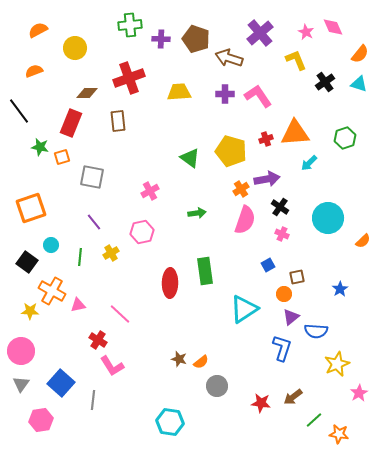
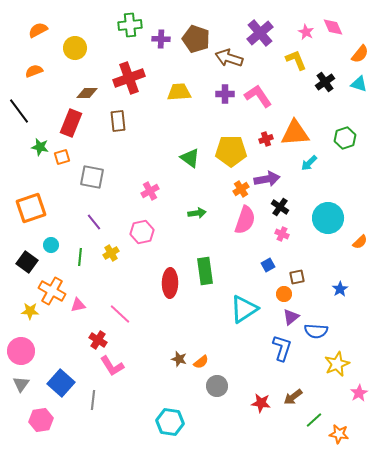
yellow pentagon at (231, 151): rotated 16 degrees counterclockwise
orange semicircle at (363, 241): moved 3 px left, 1 px down
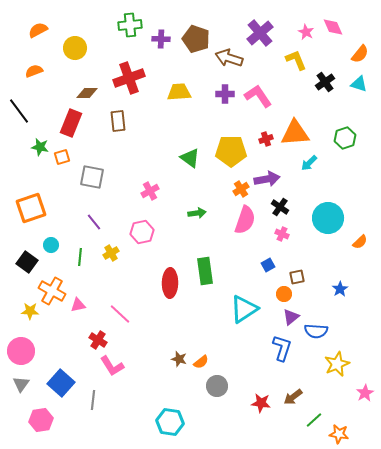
pink star at (359, 393): moved 6 px right
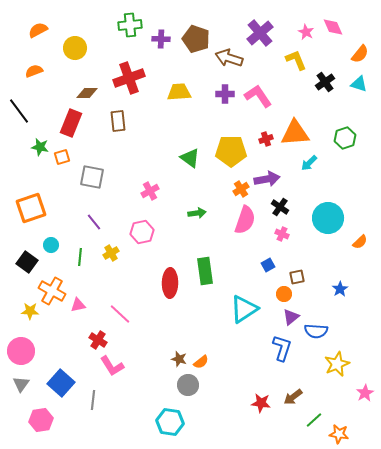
gray circle at (217, 386): moved 29 px left, 1 px up
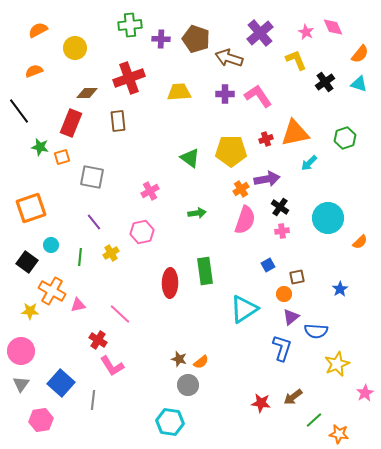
orange triangle at (295, 133): rotated 8 degrees counterclockwise
pink cross at (282, 234): moved 3 px up; rotated 32 degrees counterclockwise
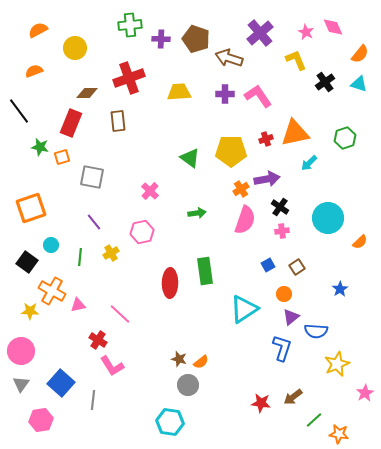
pink cross at (150, 191): rotated 18 degrees counterclockwise
brown square at (297, 277): moved 10 px up; rotated 21 degrees counterclockwise
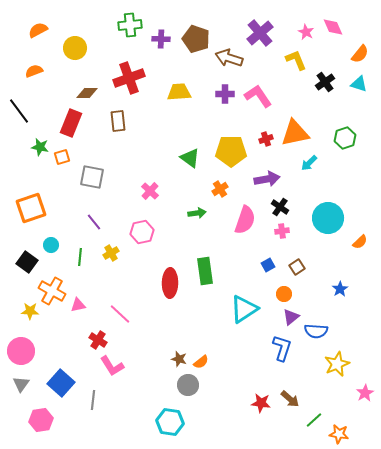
orange cross at (241, 189): moved 21 px left
brown arrow at (293, 397): moved 3 px left, 2 px down; rotated 102 degrees counterclockwise
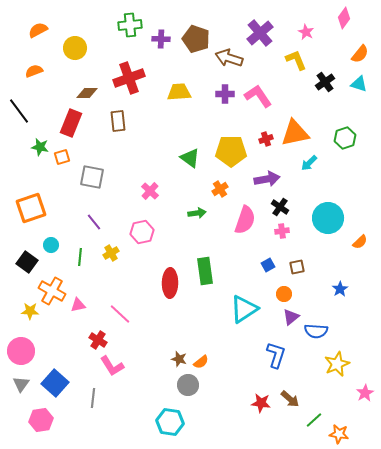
pink diamond at (333, 27): moved 11 px right, 9 px up; rotated 60 degrees clockwise
brown square at (297, 267): rotated 21 degrees clockwise
blue L-shape at (282, 348): moved 6 px left, 7 px down
blue square at (61, 383): moved 6 px left
gray line at (93, 400): moved 2 px up
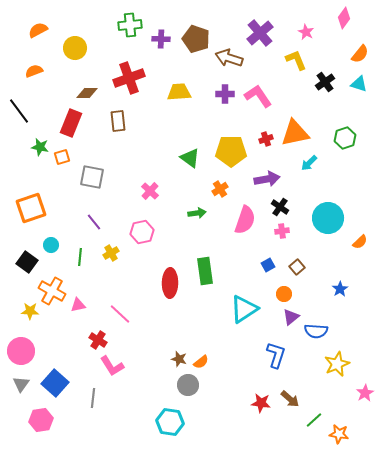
brown square at (297, 267): rotated 28 degrees counterclockwise
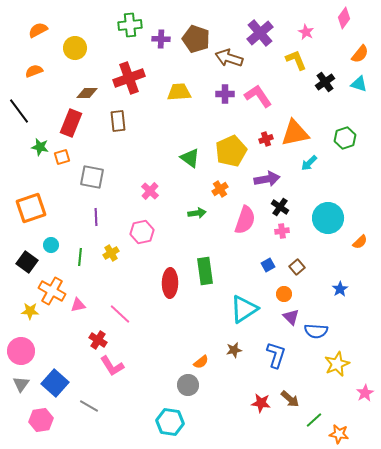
yellow pentagon at (231, 151): rotated 24 degrees counterclockwise
purple line at (94, 222): moved 2 px right, 5 px up; rotated 36 degrees clockwise
purple triangle at (291, 317): rotated 36 degrees counterclockwise
brown star at (179, 359): moved 55 px right, 9 px up; rotated 28 degrees counterclockwise
gray line at (93, 398): moved 4 px left, 8 px down; rotated 66 degrees counterclockwise
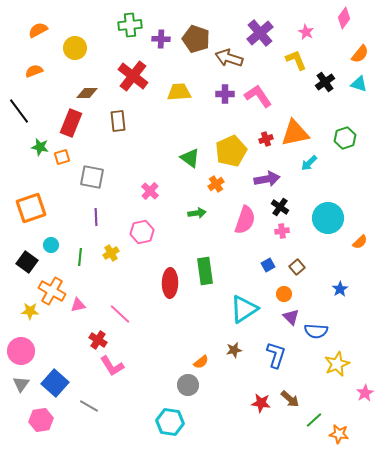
red cross at (129, 78): moved 4 px right, 2 px up; rotated 32 degrees counterclockwise
orange cross at (220, 189): moved 4 px left, 5 px up
